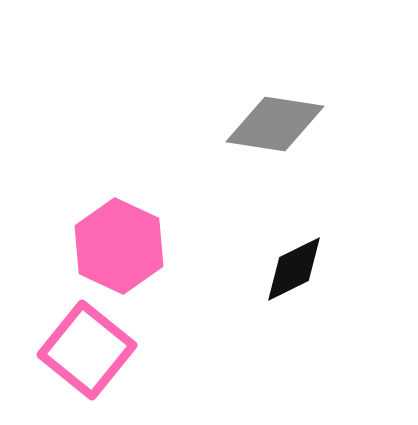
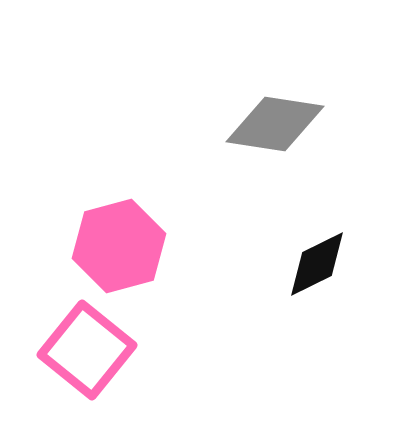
pink hexagon: rotated 20 degrees clockwise
black diamond: moved 23 px right, 5 px up
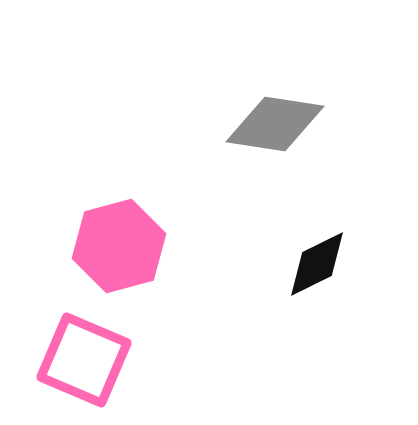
pink square: moved 3 px left, 10 px down; rotated 16 degrees counterclockwise
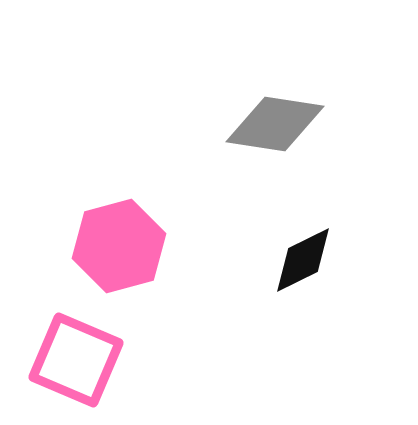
black diamond: moved 14 px left, 4 px up
pink square: moved 8 px left
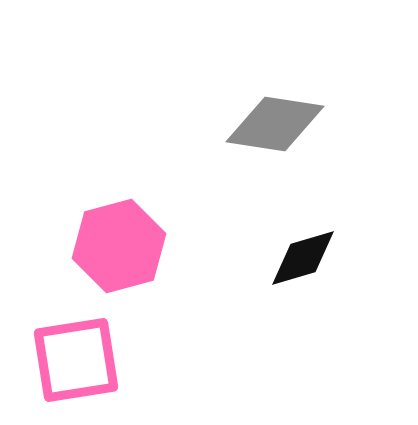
black diamond: moved 2 px up; rotated 10 degrees clockwise
pink square: rotated 32 degrees counterclockwise
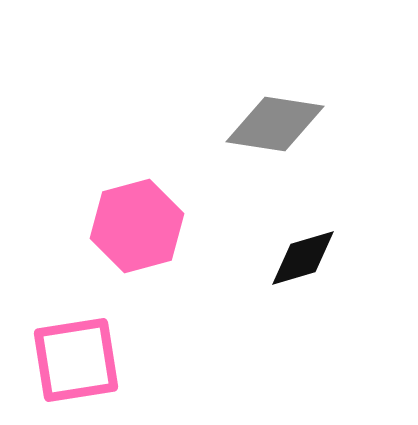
pink hexagon: moved 18 px right, 20 px up
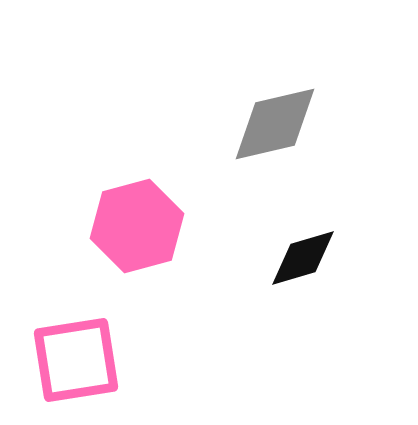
gray diamond: rotated 22 degrees counterclockwise
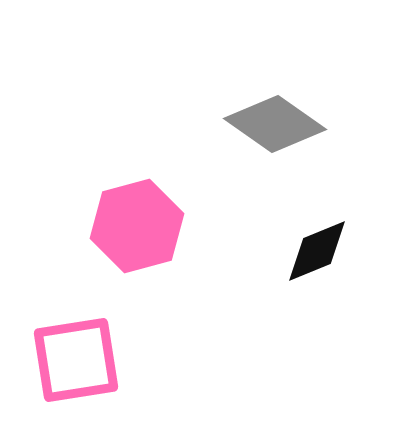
gray diamond: rotated 48 degrees clockwise
black diamond: moved 14 px right, 7 px up; rotated 6 degrees counterclockwise
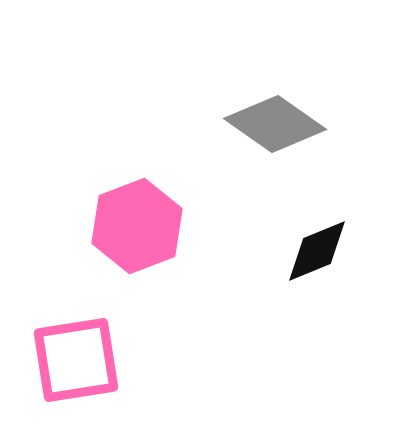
pink hexagon: rotated 6 degrees counterclockwise
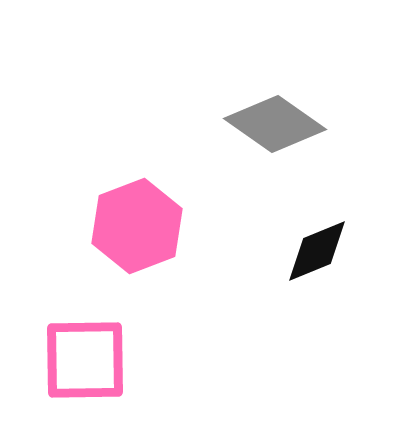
pink square: moved 9 px right; rotated 8 degrees clockwise
